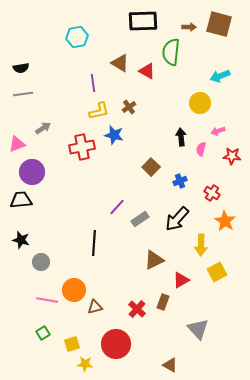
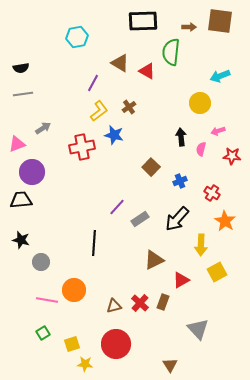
brown square at (219, 24): moved 1 px right, 3 px up; rotated 8 degrees counterclockwise
purple line at (93, 83): rotated 36 degrees clockwise
yellow L-shape at (99, 111): rotated 25 degrees counterclockwise
brown triangle at (95, 307): moved 19 px right, 1 px up
red cross at (137, 309): moved 3 px right, 6 px up
brown triangle at (170, 365): rotated 28 degrees clockwise
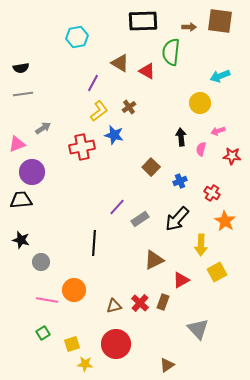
brown triangle at (170, 365): moved 3 px left; rotated 28 degrees clockwise
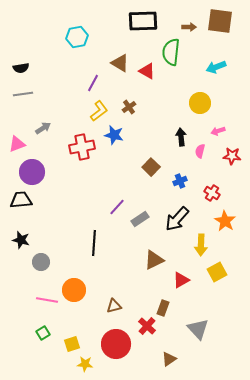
cyan arrow at (220, 76): moved 4 px left, 9 px up
pink semicircle at (201, 149): moved 1 px left, 2 px down
brown rectangle at (163, 302): moved 6 px down
red cross at (140, 303): moved 7 px right, 23 px down
brown triangle at (167, 365): moved 2 px right, 6 px up
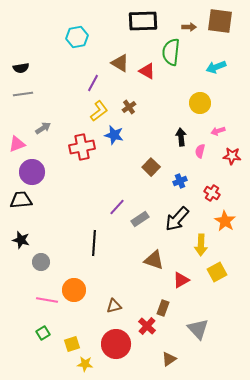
brown triangle at (154, 260): rotated 45 degrees clockwise
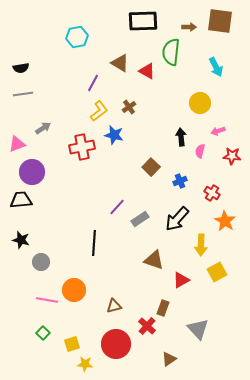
cyan arrow at (216, 67): rotated 96 degrees counterclockwise
green square at (43, 333): rotated 16 degrees counterclockwise
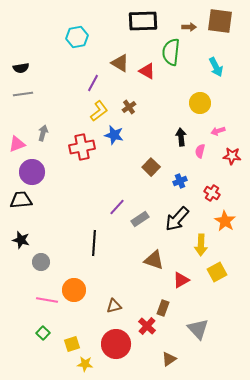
gray arrow at (43, 128): moved 5 px down; rotated 42 degrees counterclockwise
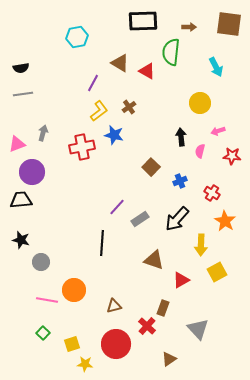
brown square at (220, 21): moved 9 px right, 3 px down
black line at (94, 243): moved 8 px right
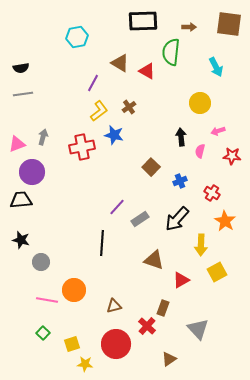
gray arrow at (43, 133): moved 4 px down
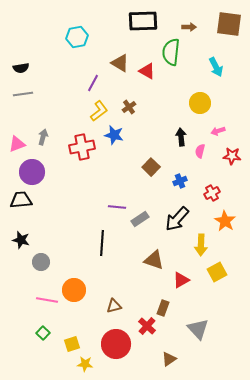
red cross at (212, 193): rotated 28 degrees clockwise
purple line at (117, 207): rotated 54 degrees clockwise
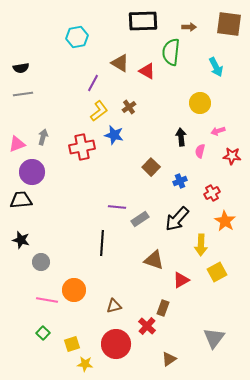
gray triangle at (198, 329): moved 16 px right, 9 px down; rotated 20 degrees clockwise
